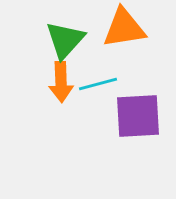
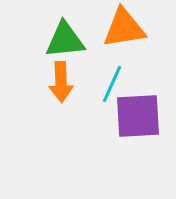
green triangle: rotated 42 degrees clockwise
cyan line: moved 14 px right; rotated 51 degrees counterclockwise
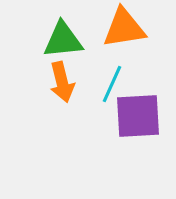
green triangle: moved 2 px left
orange arrow: moved 1 px right; rotated 12 degrees counterclockwise
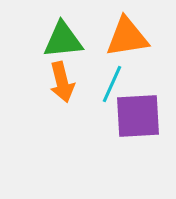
orange triangle: moved 3 px right, 9 px down
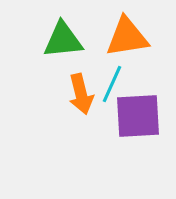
orange arrow: moved 19 px right, 12 px down
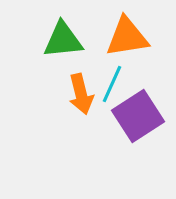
purple square: rotated 30 degrees counterclockwise
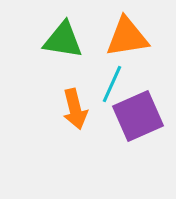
green triangle: rotated 15 degrees clockwise
orange arrow: moved 6 px left, 15 px down
purple square: rotated 9 degrees clockwise
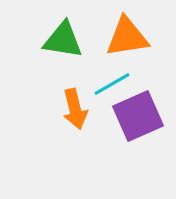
cyan line: rotated 36 degrees clockwise
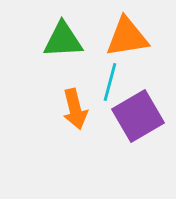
green triangle: rotated 12 degrees counterclockwise
cyan line: moved 2 px left, 2 px up; rotated 45 degrees counterclockwise
purple square: rotated 6 degrees counterclockwise
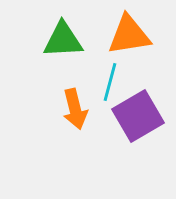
orange triangle: moved 2 px right, 2 px up
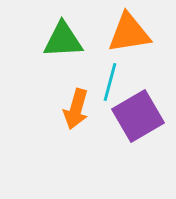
orange triangle: moved 2 px up
orange arrow: moved 1 px right; rotated 30 degrees clockwise
